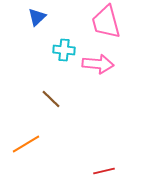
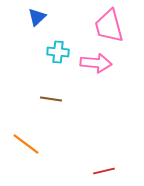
pink trapezoid: moved 3 px right, 4 px down
cyan cross: moved 6 px left, 2 px down
pink arrow: moved 2 px left, 1 px up
brown line: rotated 35 degrees counterclockwise
orange line: rotated 68 degrees clockwise
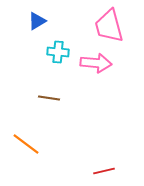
blue triangle: moved 4 px down; rotated 12 degrees clockwise
brown line: moved 2 px left, 1 px up
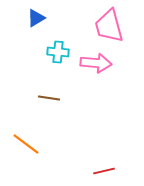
blue triangle: moved 1 px left, 3 px up
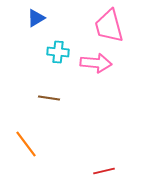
orange line: rotated 16 degrees clockwise
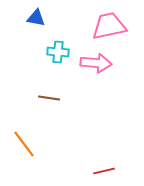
blue triangle: rotated 42 degrees clockwise
pink trapezoid: rotated 93 degrees clockwise
orange line: moved 2 px left
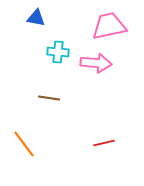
red line: moved 28 px up
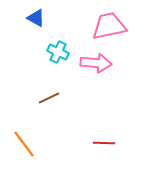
blue triangle: rotated 18 degrees clockwise
cyan cross: rotated 20 degrees clockwise
brown line: rotated 35 degrees counterclockwise
red line: rotated 15 degrees clockwise
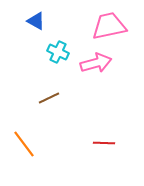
blue triangle: moved 3 px down
pink arrow: rotated 20 degrees counterclockwise
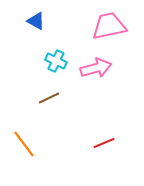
cyan cross: moved 2 px left, 9 px down
pink arrow: moved 5 px down
red line: rotated 25 degrees counterclockwise
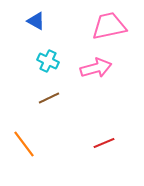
cyan cross: moved 8 px left
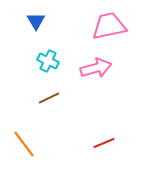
blue triangle: rotated 30 degrees clockwise
